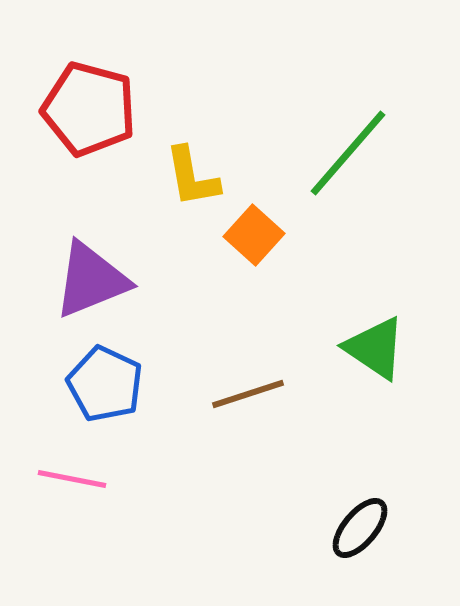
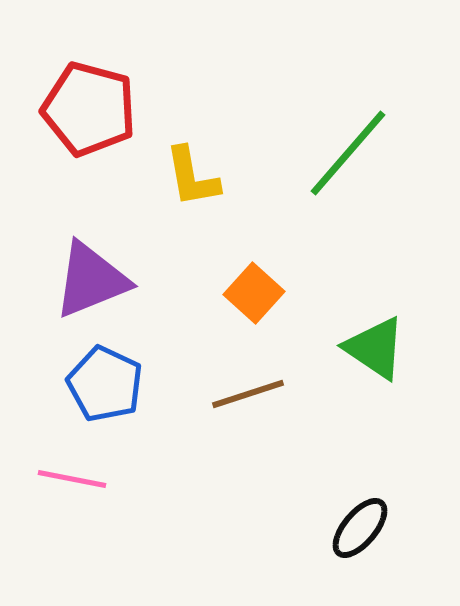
orange square: moved 58 px down
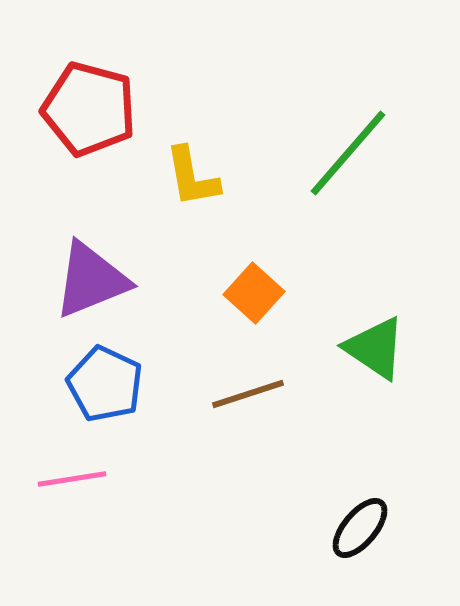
pink line: rotated 20 degrees counterclockwise
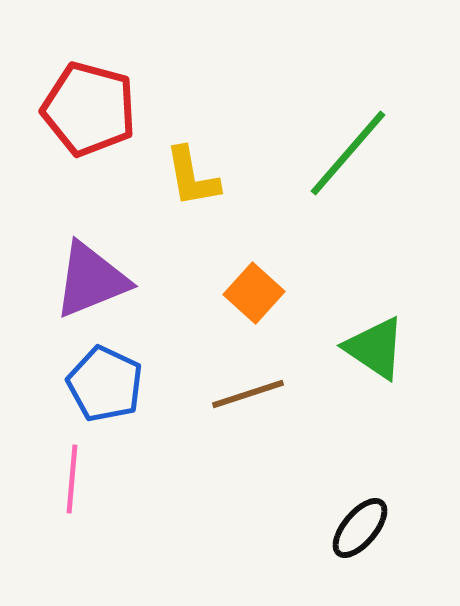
pink line: rotated 76 degrees counterclockwise
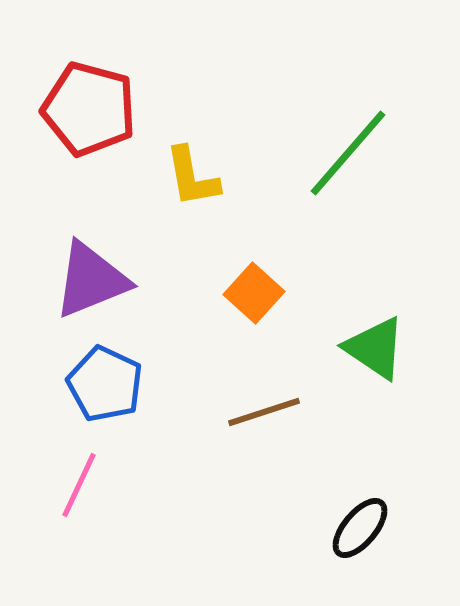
brown line: moved 16 px right, 18 px down
pink line: moved 7 px right, 6 px down; rotated 20 degrees clockwise
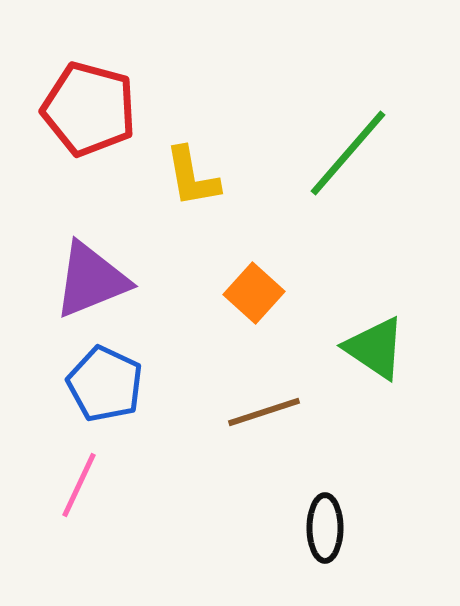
black ellipse: moved 35 px left; rotated 40 degrees counterclockwise
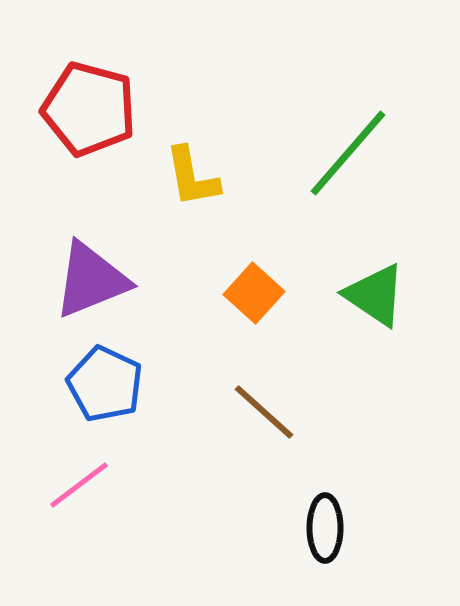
green triangle: moved 53 px up
brown line: rotated 60 degrees clockwise
pink line: rotated 28 degrees clockwise
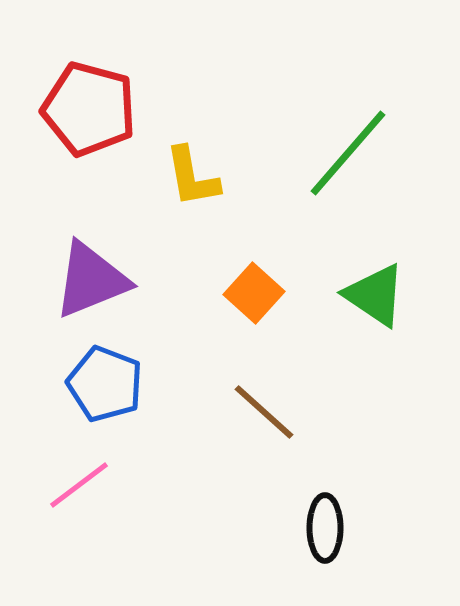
blue pentagon: rotated 4 degrees counterclockwise
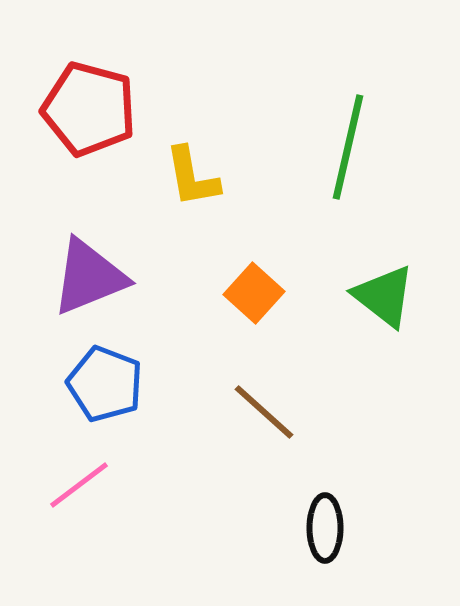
green line: moved 6 px up; rotated 28 degrees counterclockwise
purple triangle: moved 2 px left, 3 px up
green triangle: moved 9 px right, 1 px down; rotated 4 degrees clockwise
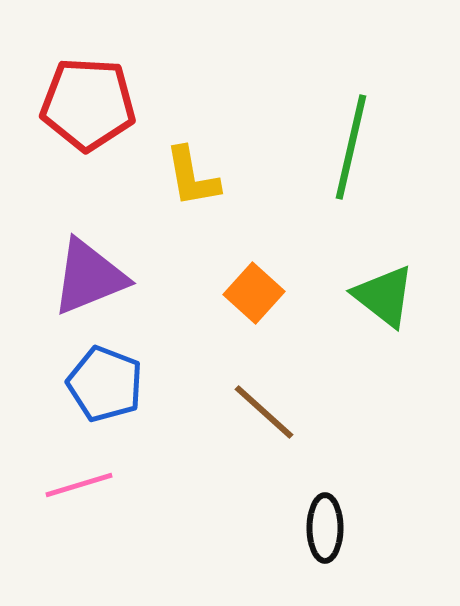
red pentagon: moved 1 px left, 5 px up; rotated 12 degrees counterclockwise
green line: moved 3 px right
pink line: rotated 20 degrees clockwise
